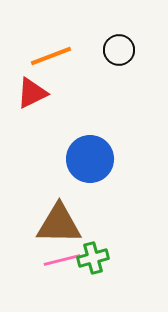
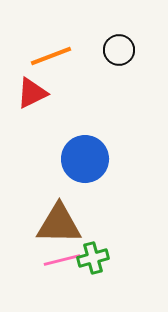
blue circle: moved 5 px left
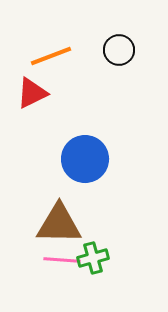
pink line: rotated 18 degrees clockwise
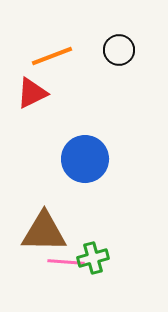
orange line: moved 1 px right
brown triangle: moved 15 px left, 8 px down
pink line: moved 4 px right, 2 px down
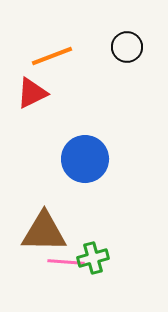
black circle: moved 8 px right, 3 px up
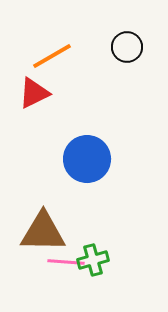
orange line: rotated 9 degrees counterclockwise
red triangle: moved 2 px right
blue circle: moved 2 px right
brown triangle: moved 1 px left
green cross: moved 2 px down
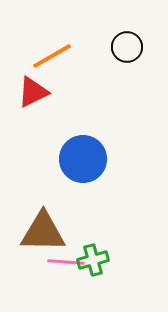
red triangle: moved 1 px left, 1 px up
blue circle: moved 4 px left
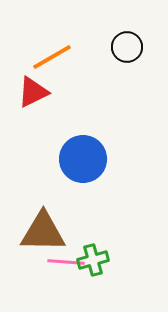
orange line: moved 1 px down
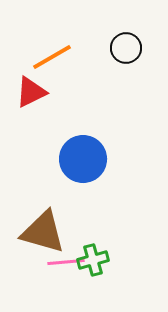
black circle: moved 1 px left, 1 px down
red triangle: moved 2 px left
brown triangle: rotated 15 degrees clockwise
pink line: rotated 9 degrees counterclockwise
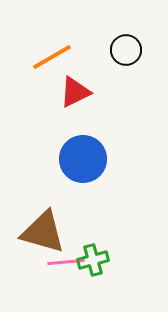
black circle: moved 2 px down
red triangle: moved 44 px right
